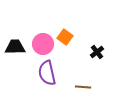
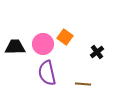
brown line: moved 3 px up
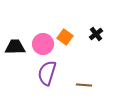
black cross: moved 1 px left, 18 px up
purple semicircle: rotated 30 degrees clockwise
brown line: moved 1 px right, 1 px down
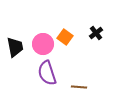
black cross: moved 1 px up
black trapezoid: rotated 80 degrees clockwise
purple semicircle: rotated 35 degrees counterclockwise
brown line: moved 5 px left, 2 px down
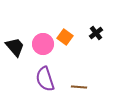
black trapezoid: rotated 30 degrees counterclockwise
purple semicircle: moved 2 px left, 6 px down
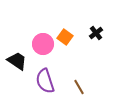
black trapezoid: moved 2 px right, 14 px down; rotated 15 degrees counterclockwise
purple semicircle: moved 2 px down
brown line: rotated 56 degrees clockwise
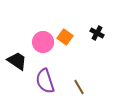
black cross: moved 1 px right; rotated 24 degrees counterclockwise
pink circle: moved 2 px up
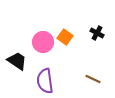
purple semicircle: rotated 10 degrees clockwise
brown line: moved 14 px right, 8 px up; rotated 35 degrees counterclockwise
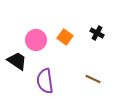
pink circle: moved 7 px left, 2 px up
